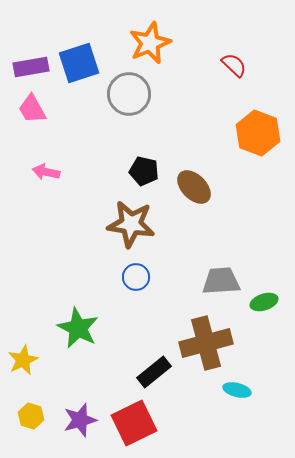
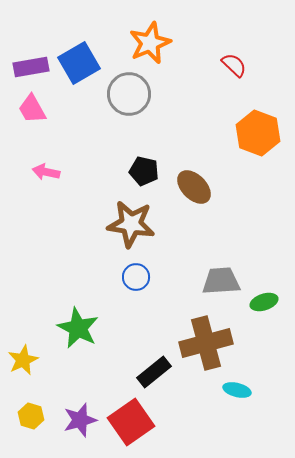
blue square: rotated 12 degrees counterclockwise
red square: moved 3 px left, 1 px up; rotated 9 degrees counterclockwise
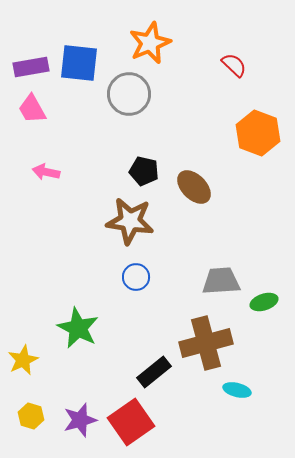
blue square: rotated 36 degrees clockwise
brown star: moved 1 px left, 3 px up
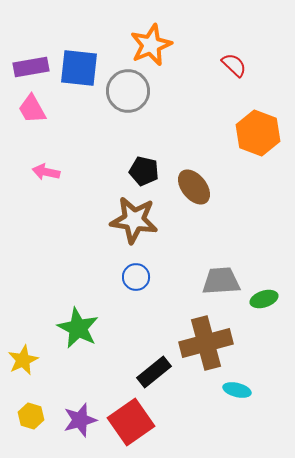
orange star: moved 1 px right, 2 px down
blue square: moved 5 px down
gray circle: moved 1 px left, 3 px up
brown ellipse: rotated 6 degrees clockwise
brown star: moved 4 px right, 1 px up
green ellipse: moved 3 px up
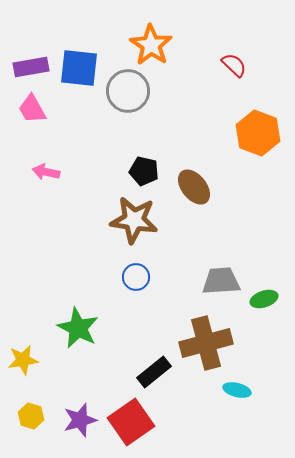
orange star: rotated 15 degrees counterclockwise
yellow star: rotated 16 degrees clockwise
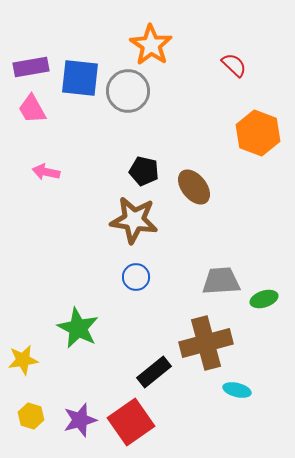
blue square: moved 1 px right, 10 px down
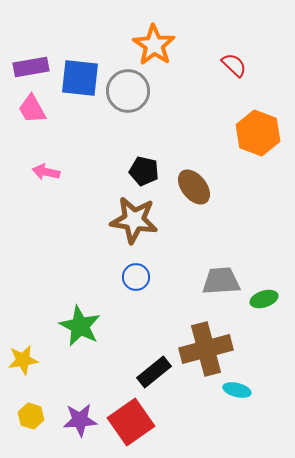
orange star: moved 3 px right
green star: moved 2 px right, 2 px up
brown cross: moved 6 px down
purple star: rotated 12 degrees clockwise
